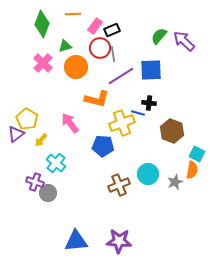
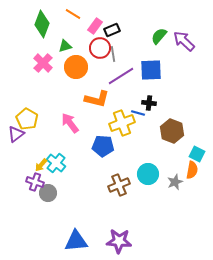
orange line: rotated 35 degrees clockwise
yellow arrow: moved 25 px down
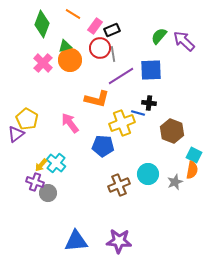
orange circle: moved 6 px left, 7 px up
cyan square: moved 3 px left, 1 px down
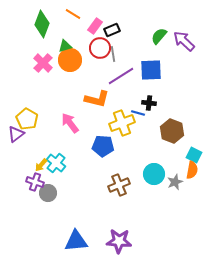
cyan circle: moved 6 px right
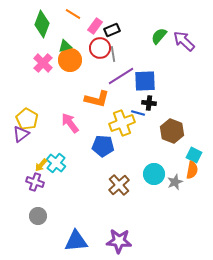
blue square: moved 6 px left, 11 px down
purple triangle: moved 5 px right
brown cross: rotated 20 degrees counterclockwise
gray circle: moved 10 px left, 23 px down
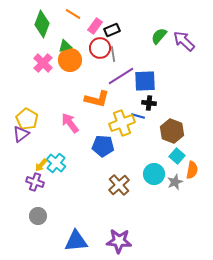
blue line: moved 3 px down
cyan square: moved 17 px left, 1 px down; rotated 14 degrees clockwise
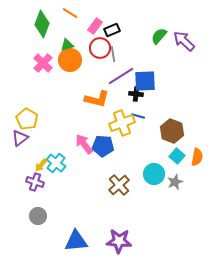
orange line: moved 3 px left, 1 px up
green triangle: moved 2 px right, 1 px up
black cross: moved 13 px left, 9 px up
pink arrow: moved 14 px right, 21 px down
purple triangle: moved 1 px left, 4 px down
orange semicircle: moved 5 px right, 13 px up
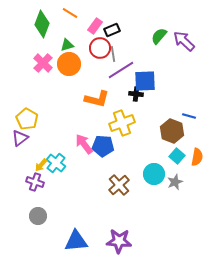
orange circle: moved 1 px left, 4 px down
purple line: moved 6 px up
blue line: moved 51 px right
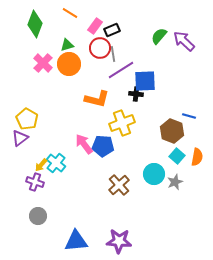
green diamond: moved 7 px left
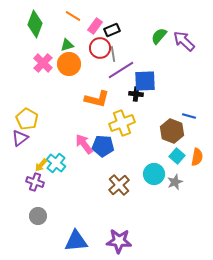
orange line: moved 3 px right, 3 px down
